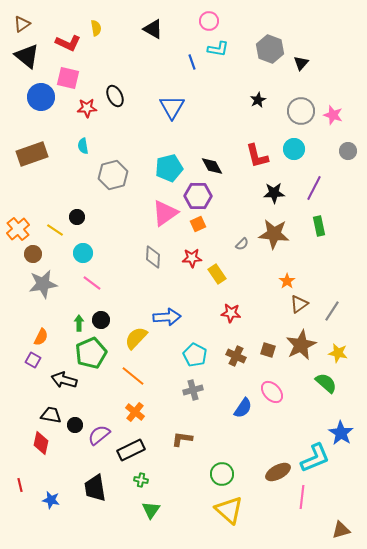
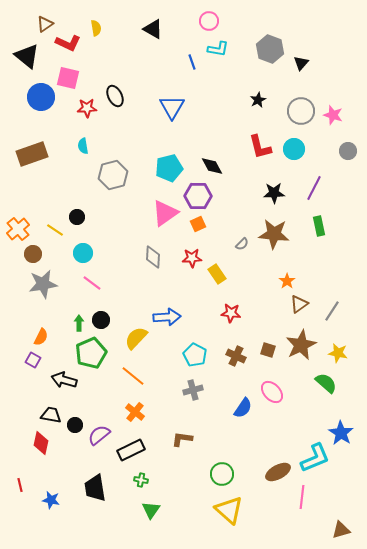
brown triangle at (22, 24): moved 23 px right
red L-shape at (257, 156): moved 3 px right, 9 px up
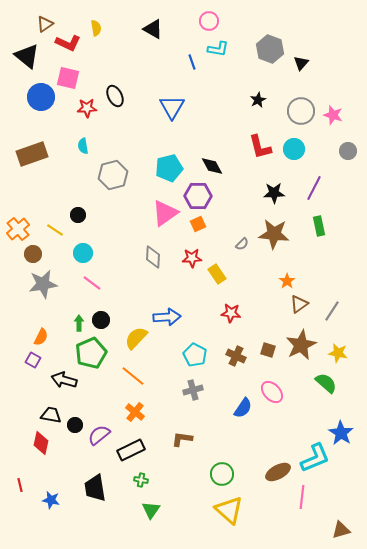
black circle at (77, 217): moved 1 px right, 2 px up
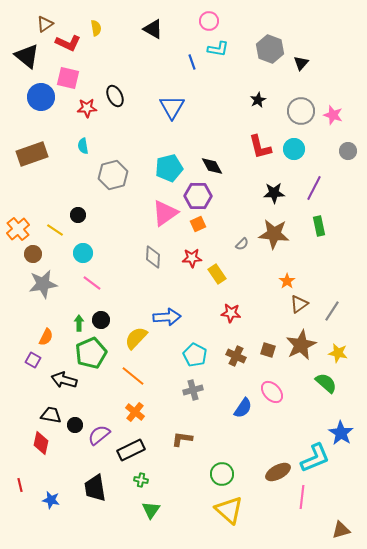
orange semicircle at (41, 337): moved 5 px right
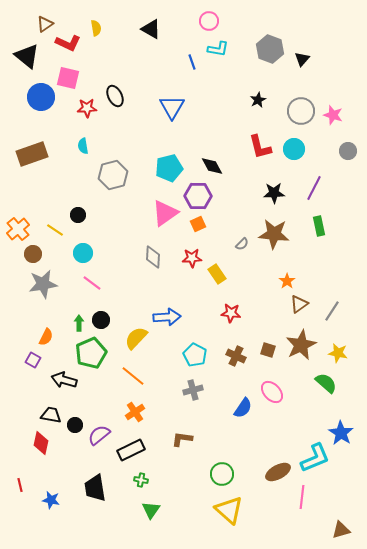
black triangle at (153, 29): moved 2 px left
black triangle at (301, 63): moved 1 px right, 4 px up
orange cross at (135, 412): rotated 18 degrees clockwise
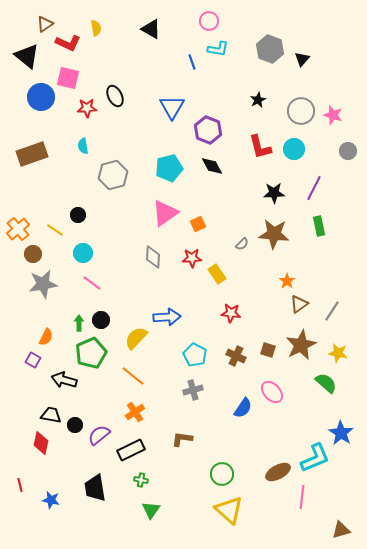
purple hexagon at (198, 196): moved 10 px right, 66 px up; rotated 20 degrees clockwise
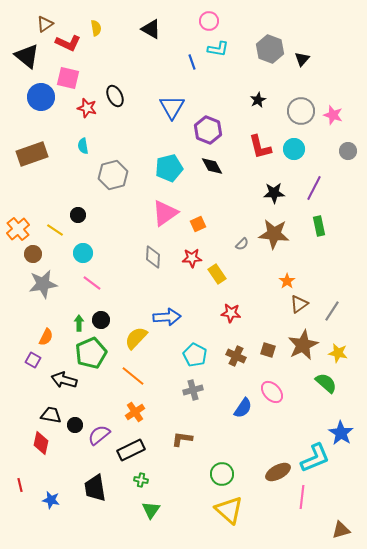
red star at (87, 108): rotated 18 degrees clockwise
brown star at (301, 345): moved 2 px right
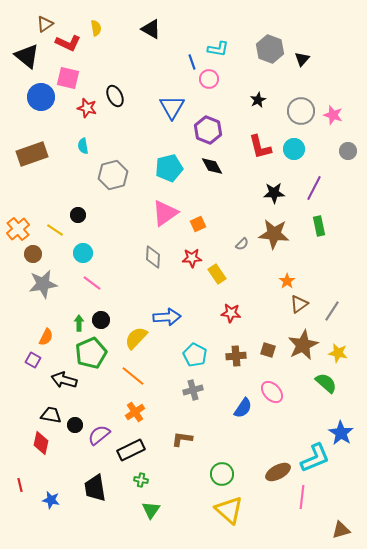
pink circle at (209, 21): moved 58 px down
brown cross at (236, 356): rotated 30 degrees counterclockwise
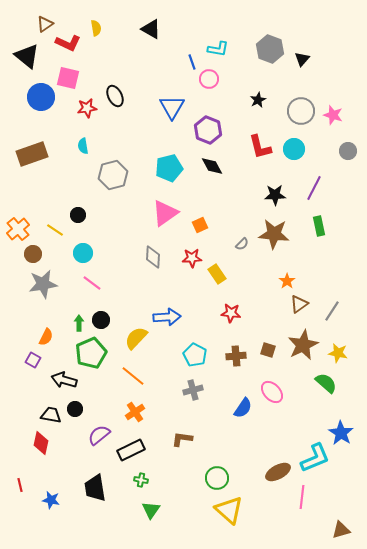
red star at (87, 108): rotated 24 degrees counterclockwise
black star at (274, 193): moved 1 px right, 2 px down
orange square at (198, 224): moved 2 px right, 1 px down
black circle at (75, 425): moved 16 px up
green circle at (222, 474): moved 5 px left, 4 px down
